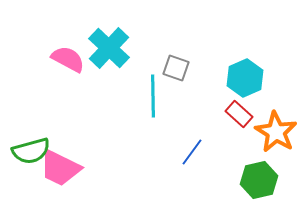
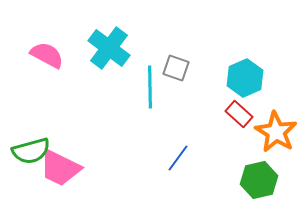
cyan cross: rotated 6 degrees counterclockwise
pink semicircle: moved 21 px left, 4 px up
cyan line: moved 3 px left, 9 px up
blue line: moved 14 px left, 6 px down
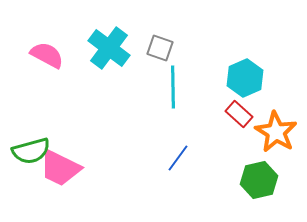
gray square: moved 16 px left, 20 px up
cyan line: moved 23 px right
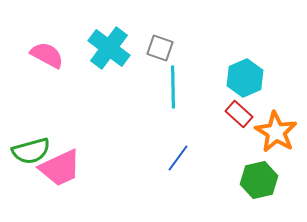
pink trapezoid: rotated 51 degrees counterclockwise
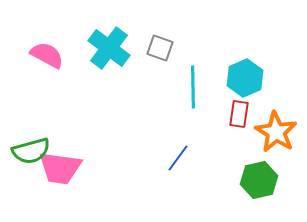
cyan line: moved 20 px right
red rectangle: rotated 56 degrees clockwise
pink trapezoid: rotated 33 degrees clockwise
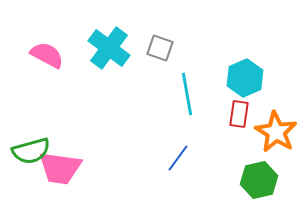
cyan line: moved 6 px left, 7 px down; rotated 9 degrees counterclockwise
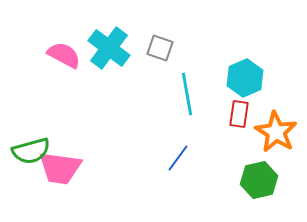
pink semicircle: moved 17 px right
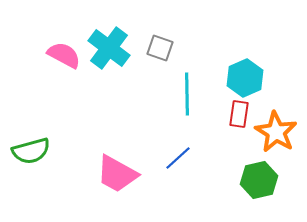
cyan line: rotated 9 degrees clockwise
blue line: rotated 12 degrees clockwise
pink trapezoid: moved 57 px right, 6 px down; rotated 21 degrees clockwise
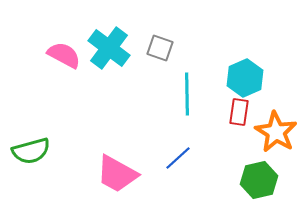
red rectangle: moved 2 px up
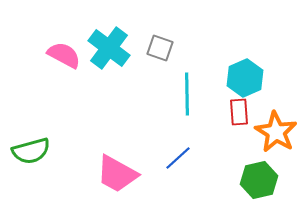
red rectangle: rotated 12 degrees counterclockwise
